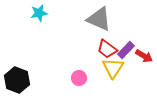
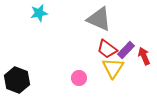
red arrow: rotated 144 degrees counterclockwise
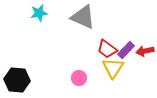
gray triangle: moved 16 px left, 2 px up
red arrow: moved 1 px right, 5 px up; rotated 78 degrees counterclockwise
black hexagon: rotated 15 degrees counterclockwise
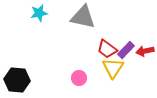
gray triangle: rotated 12 degrees counterclockwise
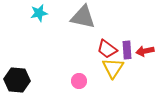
purple rectangle: moved 1 px right; rotated 48 degrees counterclockwise
pink circle: moved 3 px down
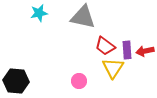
red trapezoid: moved 2 px left, 3 px up
black hexagon: moved 1 px left, 1 px down
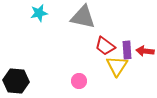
red arrow: rotated 18 degrees clockwise
yellow triangle: moved 4 px right, 2 px up
